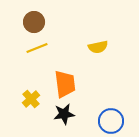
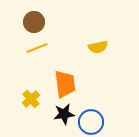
blue circle: moved 20 px left, 1 px down
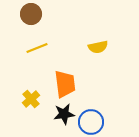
brown circle: moved 3 px left, 8 px up
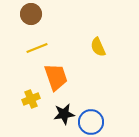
yellow semicircle: rotated 78 degrees clockwise
orange trapezoid: moved 9 px left, 7 px up; rotated 12 degrees counterclockwise
yellow cross: rotated 18 degrees clockwise
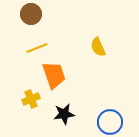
orange trapezoid: moved 2 px left, 2 px up
blue circle: moved 19 px right
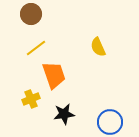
yellow line: moved 1 px left; rotated 15 degrees counterclockwise
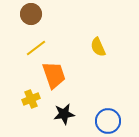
blue circle: moved 2 px left, 1 px up
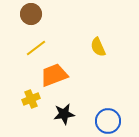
orange trapezoid: rotated 92 degrees counterclockwise
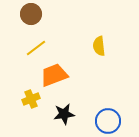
yellow semicircle: moved 1 px right, 1 px up; rotated 18 degrees clockwise
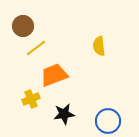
brown circle: moved 8 px left, 12 px down
